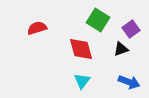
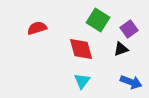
purple square: moved 2 px left
blue arrow: moved 2 px right
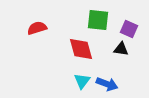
green square: rotated 25 degrees counterclockwise
purple square: rotated 30 degrees counterclockwise
black triangle: rotated 28 degrees clockwise
blue arrow: moved 24 px left, 2 px down
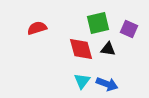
green square: moved 3 px down; rotated 20 degrees counterclockwise
black triangle: moved 13 px left
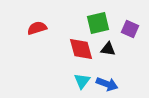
purple square: moved 1 px right
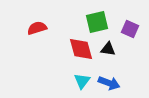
green square: moved 1 px left, 1 px up
blue arrow: moved 2 px right, 1 px up
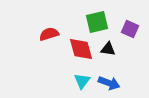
red semicircle: moved 12 px right, 6 px down
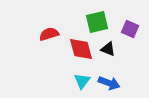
black triangle: rotated 14 degrees clockwise
